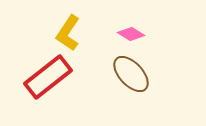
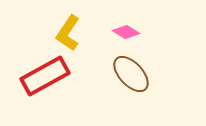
pink diamond: moved 5 px left, 2 px up
red rectangle: moved 3 px left, 1 px up; rotated 9 degrees clockwise
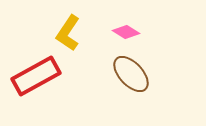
red rectangle: moved 9 px left
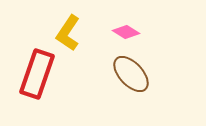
red rectangle: moved 1 px right, 2 px up; rotated 42 degrees counterclockwise
